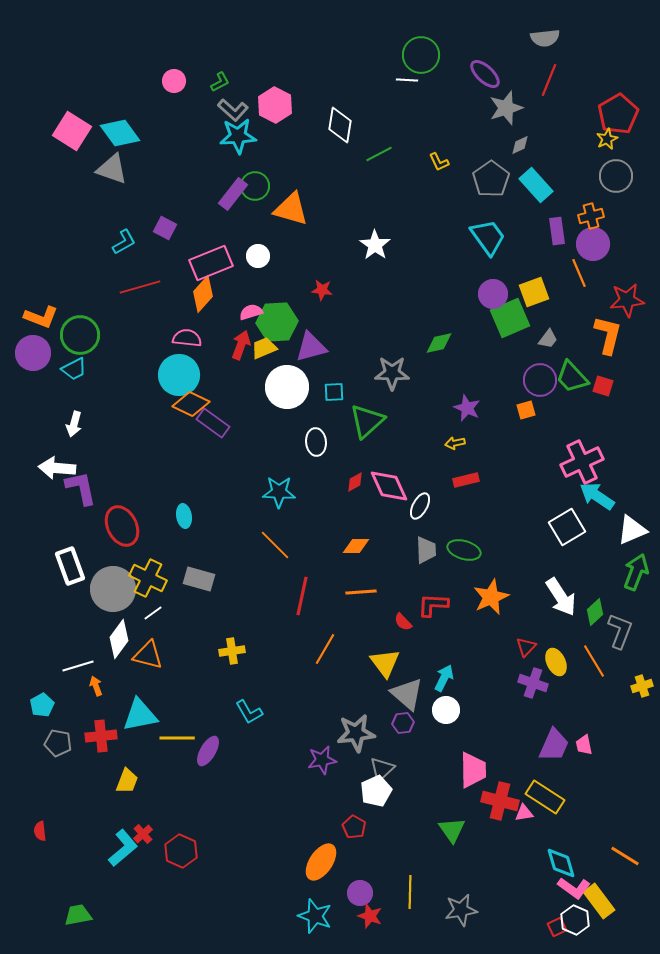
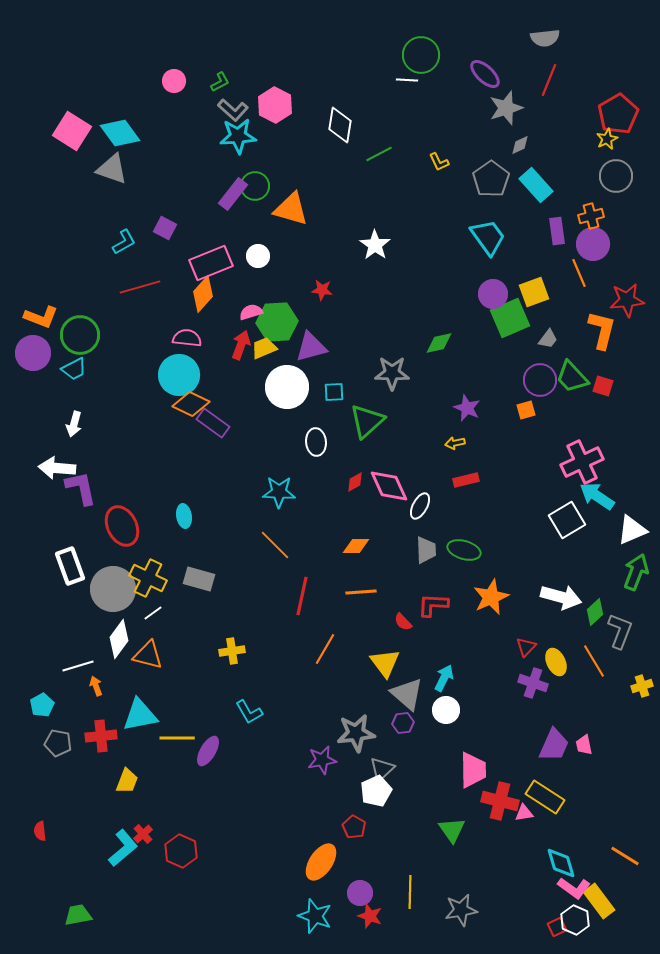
orange L-shape at (608, 335): moved 6 px left, 5 px up
white square at (567, 527): moved 7 px up
white arrow at (561, 597): rotated 42 degrees counterclockwise
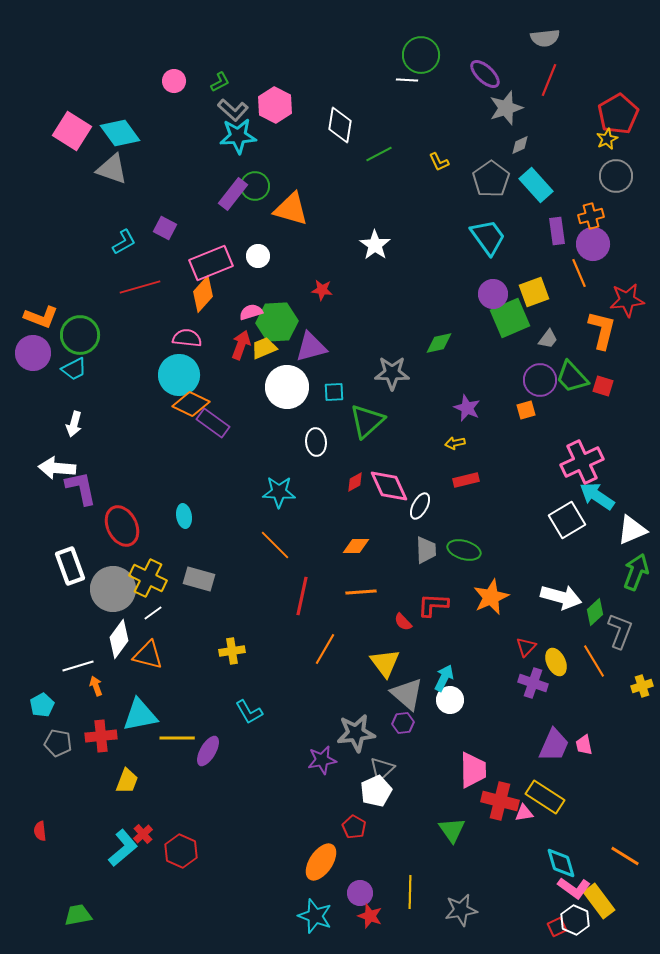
white circle at (446, 710): moved 4 px right, 10 px up
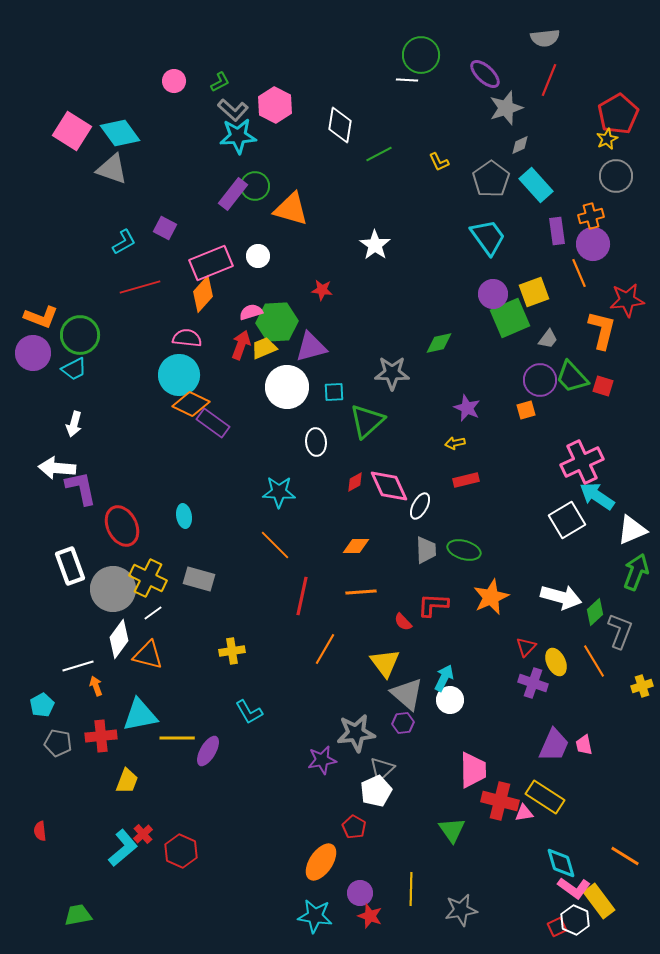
yellow line at (410, 892): moved 1 px right, 3 px up
cyan star at (315, 916): rotated 12 degrees counterclockwise
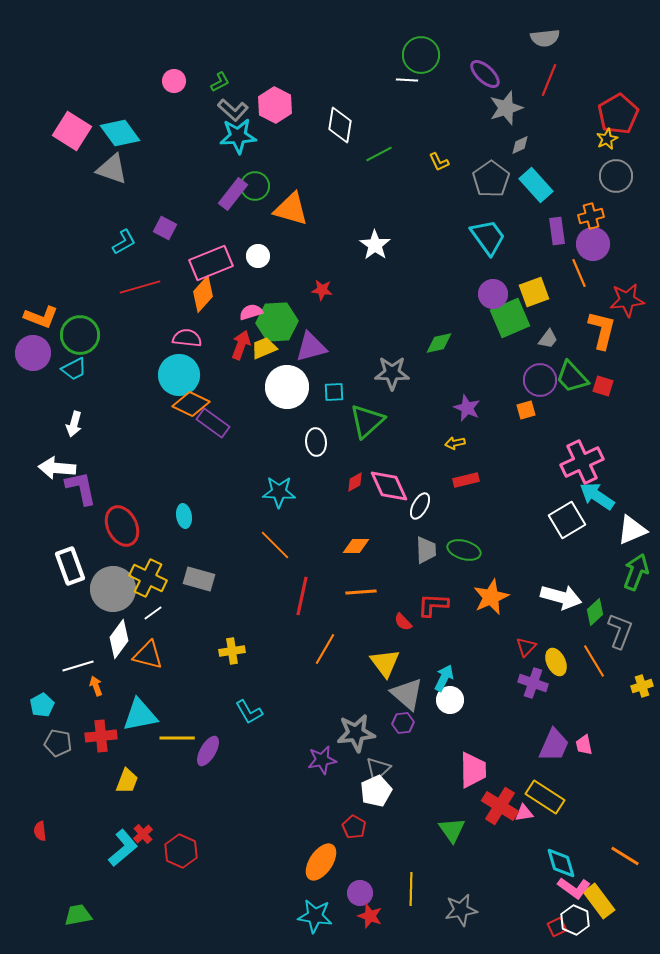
gray triangle at (382, 769): moved 4 px left
red cross at (500, 801): moved 5 px down; rotated 18 degrees clockwise
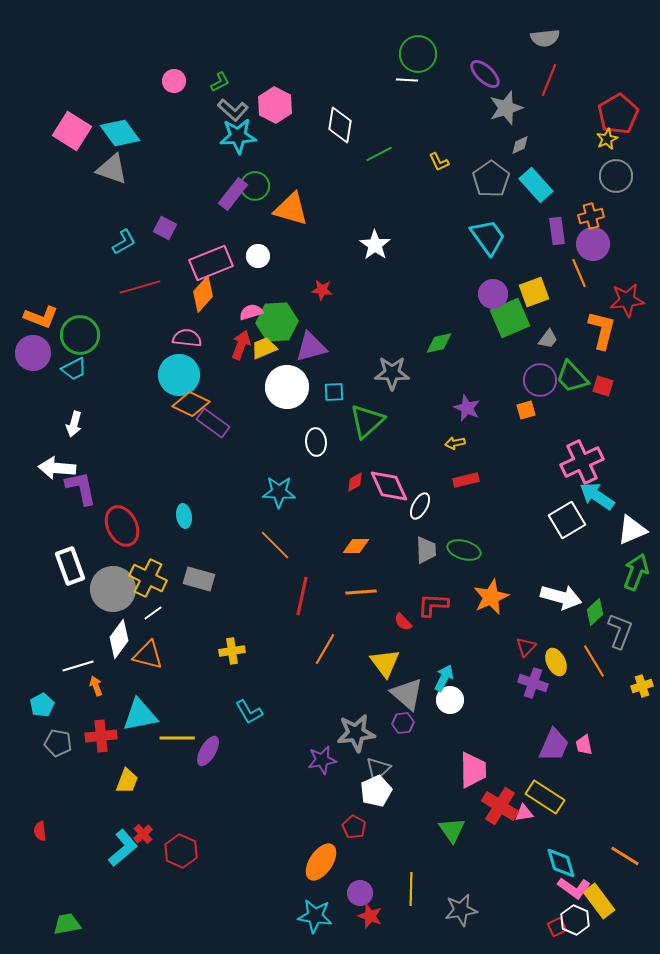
green circle at (421, 55): moved 3 px left, 1 px up
green trapezoid at (78, 915): moved 11 px left, 9 px down
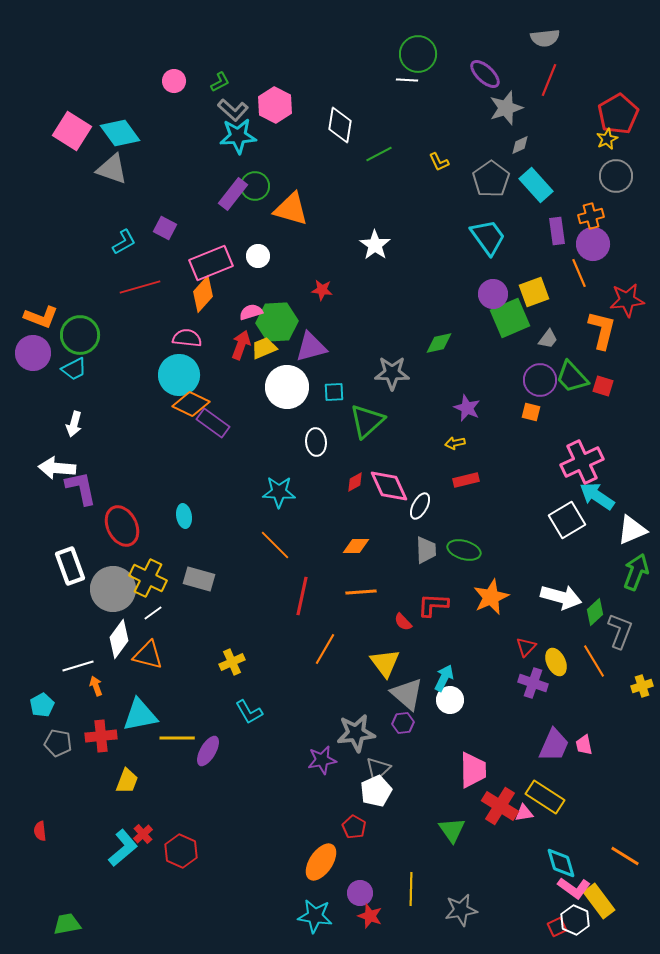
orange square at (526, 410): moved 5 px right, 2 px down; rotated 30 degrees clockwise
yellow cross at (232, 651): moved 11 px down; rotated 15 degrees counterclockwise
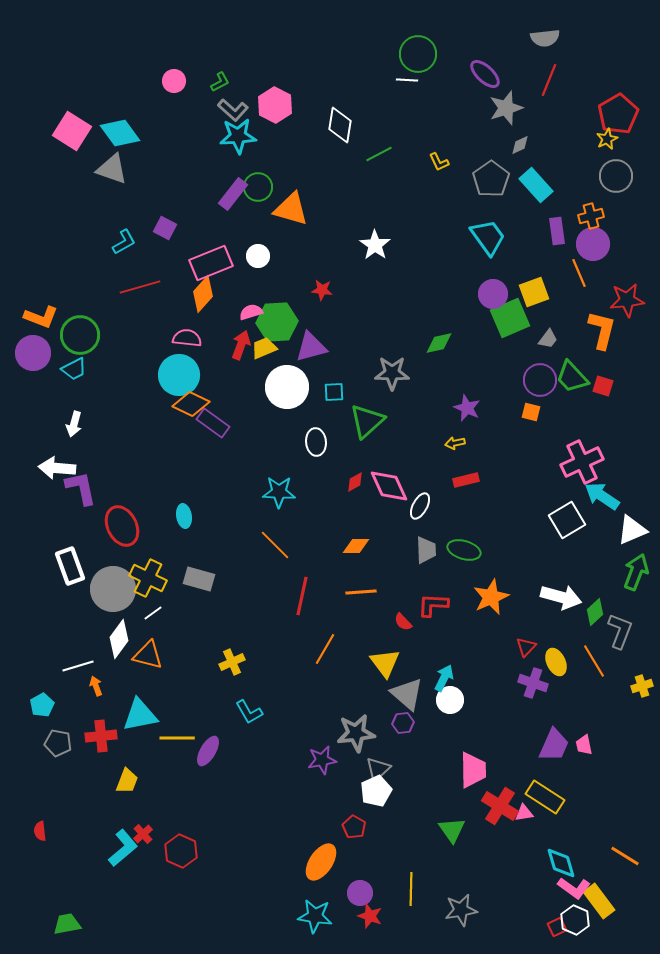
green circle at (255, 186): moved 3 px right, 1 px down
cyan arrow at (597, 496): moved 5 px right
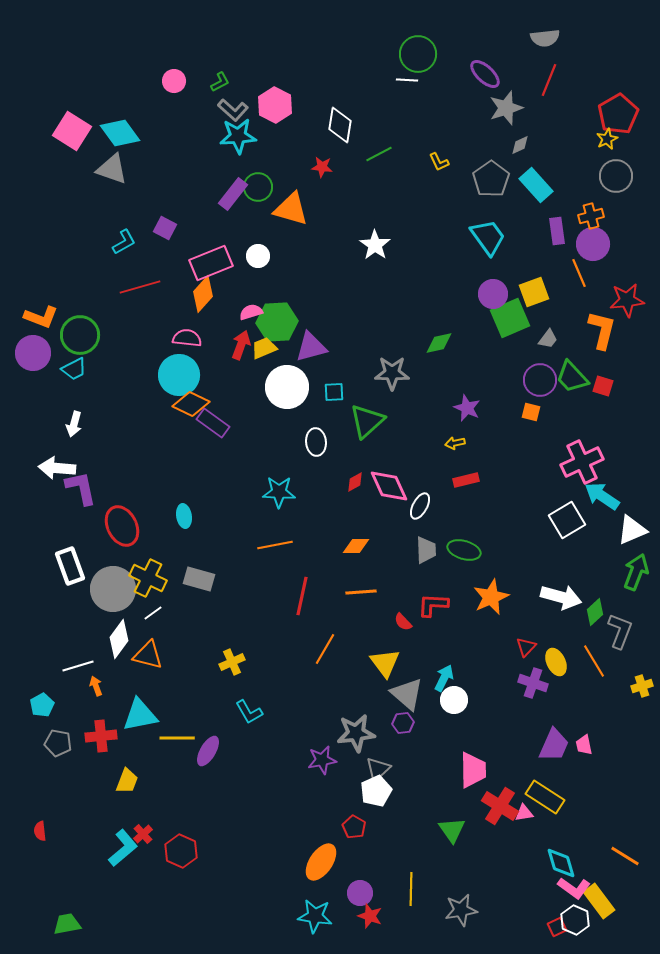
red star at (322, 290): moved 123 px up
orange line at (275, 545): rotated 56 degrees counterclockwise
white circle at (450, 700): moved 4 px right
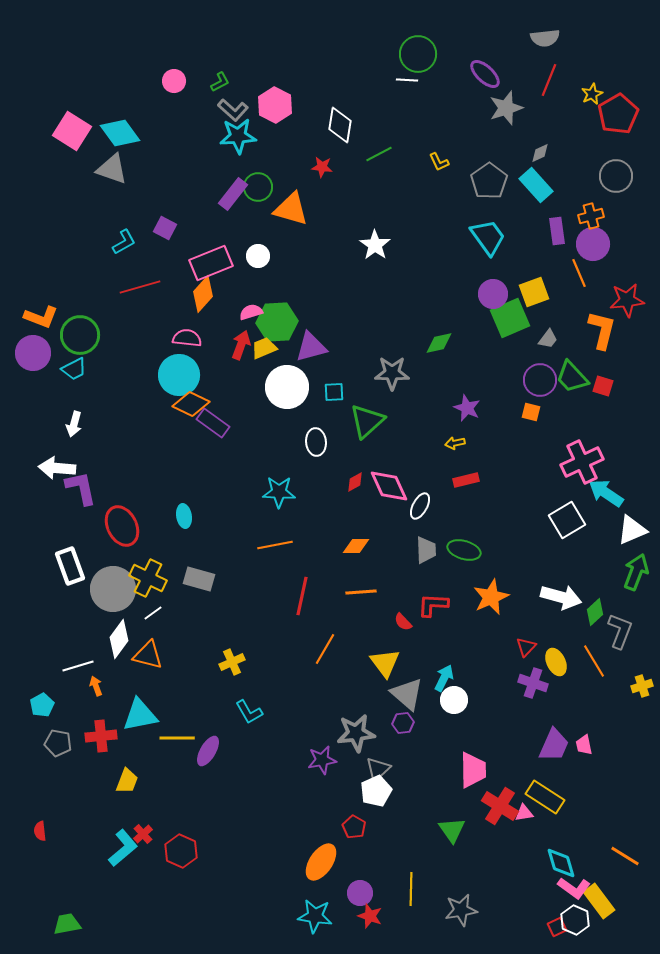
yellow star at (607, 139): moved 15 px left, 45 px up
gray diamond at (520, 145): moved 20 px right, 8 px down
gray pentagon at (491, 179): moved 2 px left, 2 px down
cyan arrow at (602, 496): moved 4 px right, 3 px up
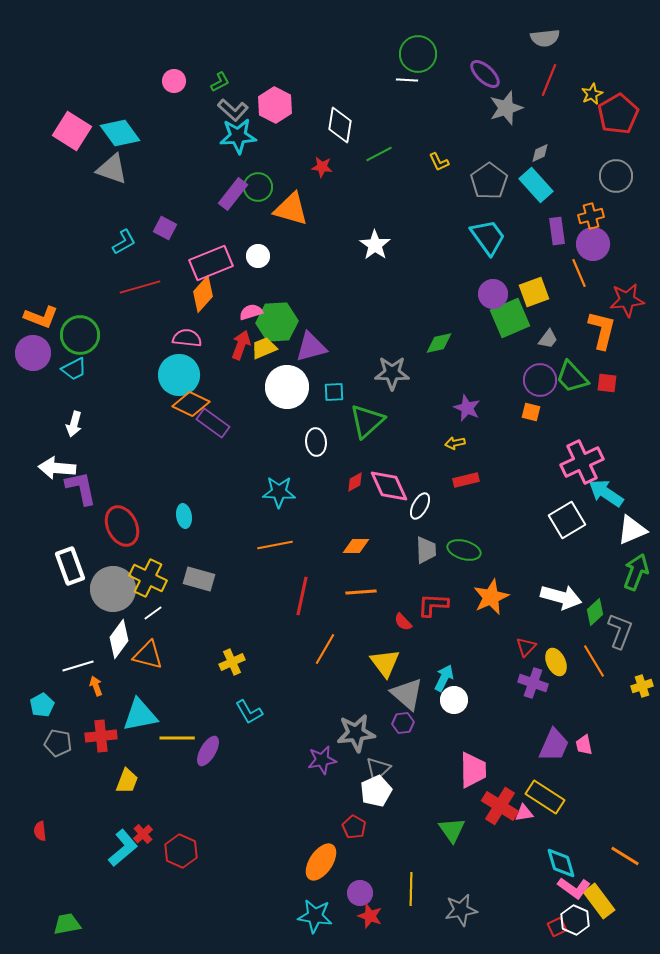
red square at (603, 386): moved 4 px right, 3 px up; rotated 10 degrees counterclockwise
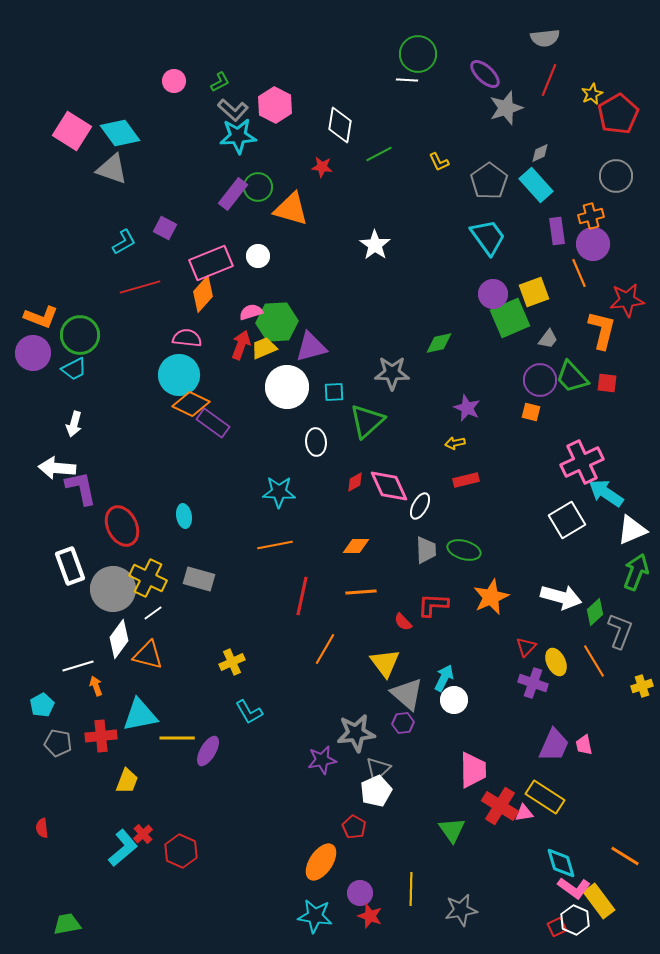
red semicircle at (40, 831): moved 2 px right, 3 px up
